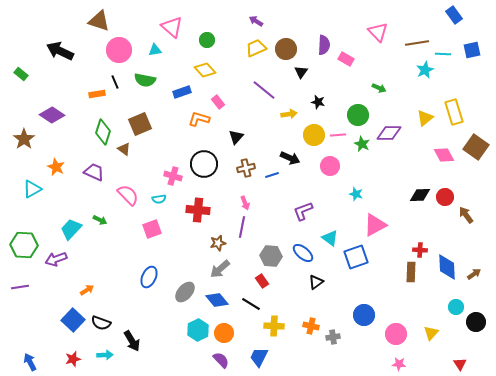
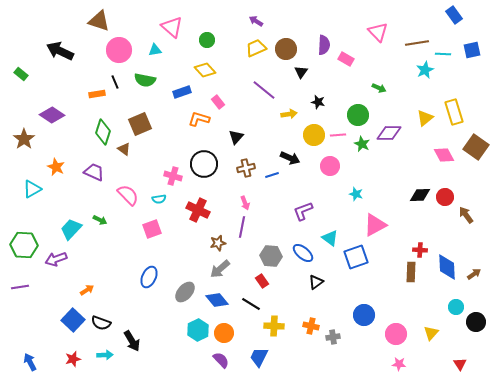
red cross at (198, 210): rotated 20 degrees clockwise
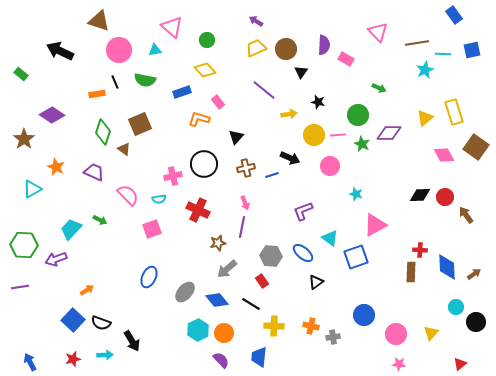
pink cross at (173, 176): rotated 30 degrees counterclockwise
gray arrow at (220, 269): moved 7 px right
blue trapezoid at (259, 357): rotated 20 degrees counterclockwise
red triangle at (460, 364): rotated 24 degrees clockwise
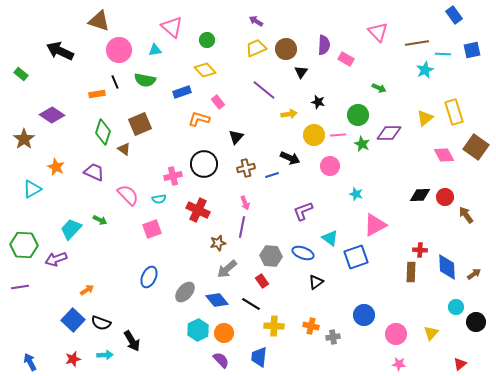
blue ellipse at (303, 253): rotated 20 degrees counterclockwise
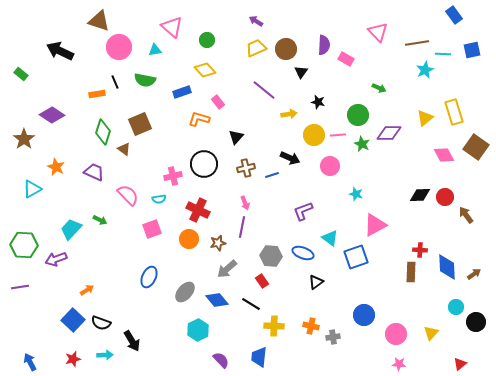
pink circle at (119, 50): moved 3 px up
orange circle at (224, 333): moved 35 px left, 94 px up
